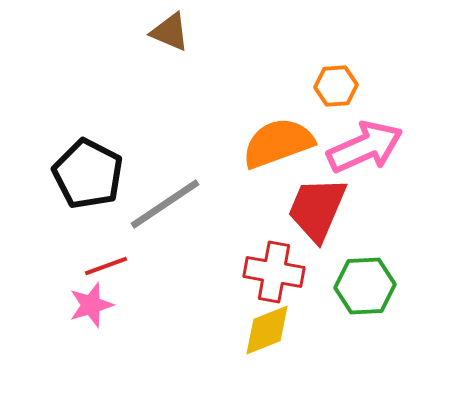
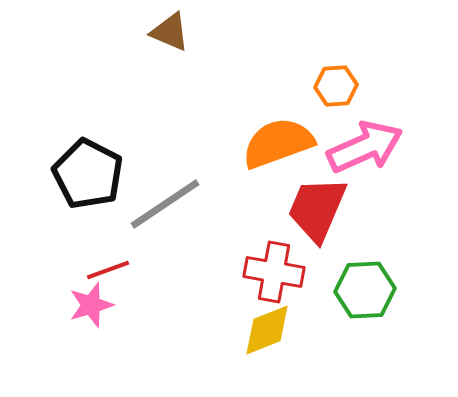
red line: moved 2 px right, 4 px down
green hexagon: moved 4 px down
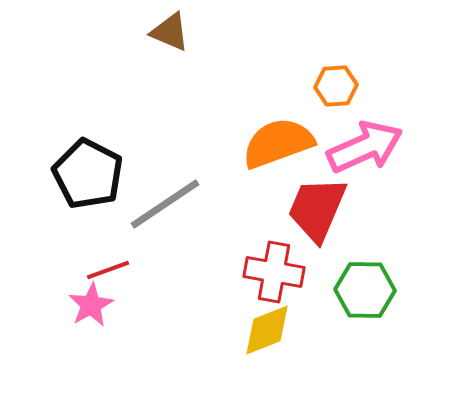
green hexagon: rotated 4 degrees clockwise
pink star: rotated 12 degrees counterclockwise
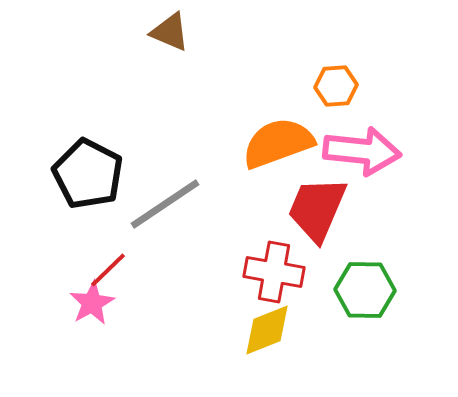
pink arrow: moved 3 px left, 4 px down; rotated 30 degrees clockwise
red line: rotated 24 degrees counterclockwise
pink star: moved 1 px right, 2 px up
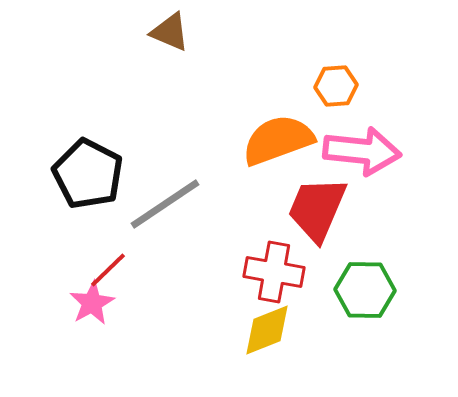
orange semicircle: moved 3 px up
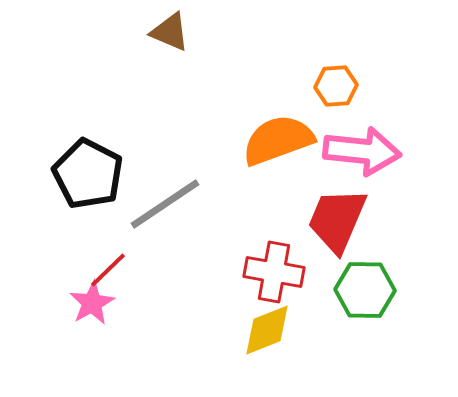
red trapezoid: moved 20 px right, 11 px down
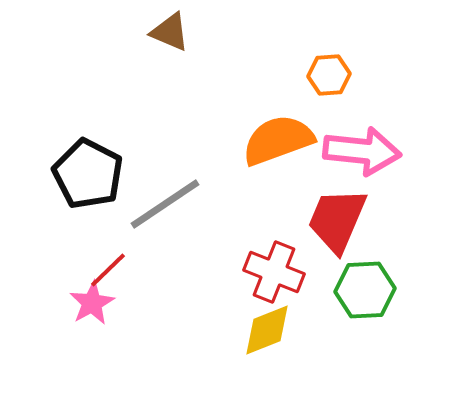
orange hexagon: moved 7 px left, 11 px up
red cross: rotated 12 degrees clockwise
green hexagon: rotated 4 degrees counterclockwise
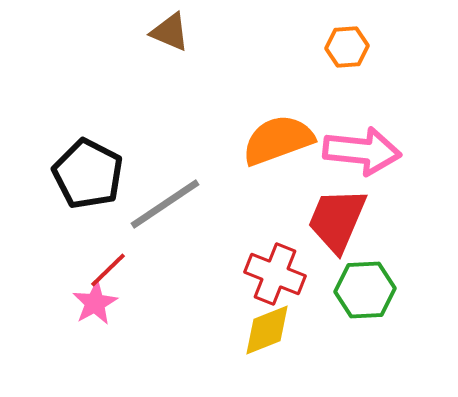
orange hexagon: moved 18 px right, 28 px up
red cross: moved 1 px right, 2 px down
pink star: moved 3 px right
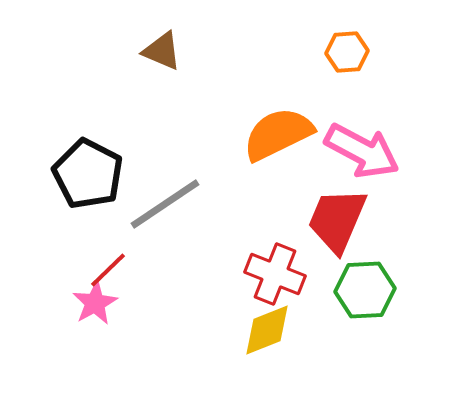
brown triangle: moved 8 px left, 19 px down
orange hexagon: moved 5 px down
orange semicircle: moved 6 px up; rotated 6 degrees counterclockwise
pink arrow: rotated 22 degrees clockwise
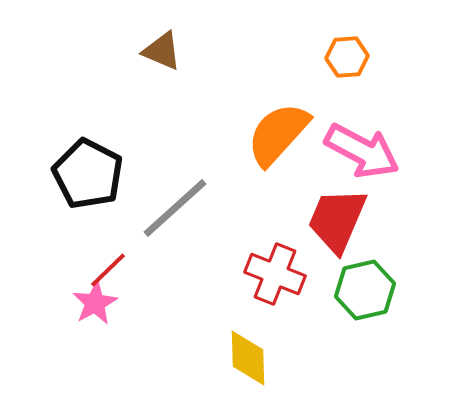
orange hexagon: moved 5 px down
orange semicircle: rotated 22 degrees counterclockwise
gray line: moved 10 px right, 4 px down; rotated 8 degrees counterclockwise
green hexagon: rotated 10 degrees counterclockwise
yellow diamond: moved 19 px left, 28 px down; rotated 70 degrees counterclockwise
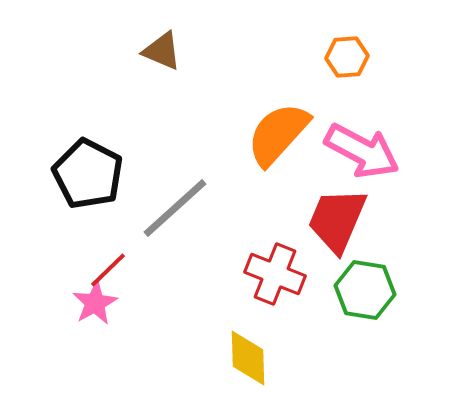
green hexagon: rotated 22 degrees clockwise
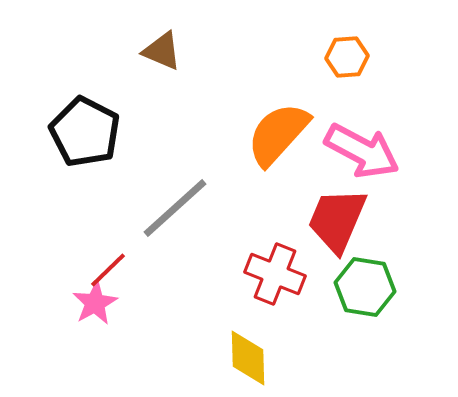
black pentagon: moved 3 px left, 42 px up
green hexagon: moved 3 px up
